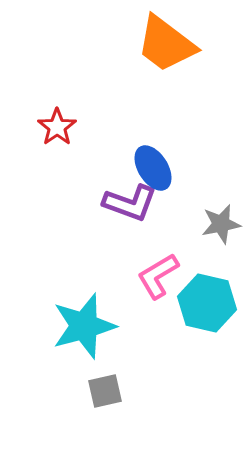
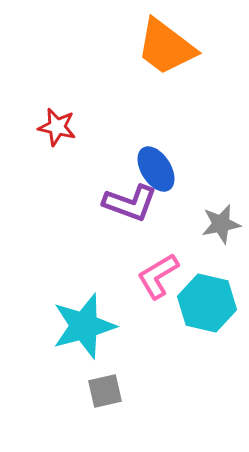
orange trapezoid: moved 3 px down
red star: rotated 24 degrees counterclockwise
blue ellipse: moved 3 px right, 1 px down
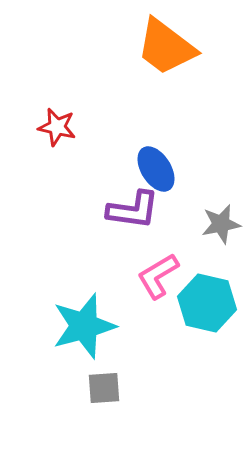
purple L-shape: moved 3 px right, 7 px down; rotated 12 degrees counterclockwise
gray square: moved 1 px left, 3 px up; rotated 9 degrees clockwise
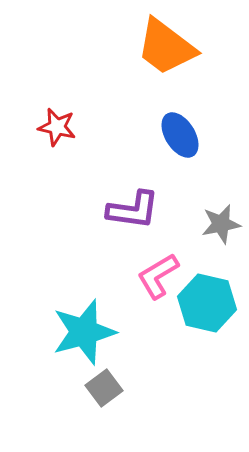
blue ellipse: moved 24 px right, 34 px up
cyan star: moved 6 px down
gray square: rotated 33 degrees counterclockwise
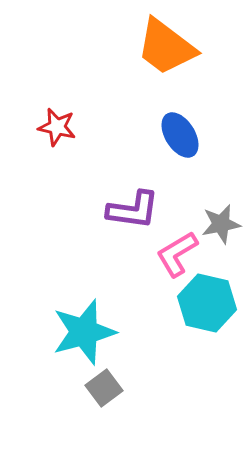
pink L-shape: moved 19 px right, 22 px up
